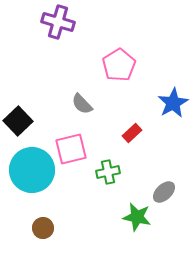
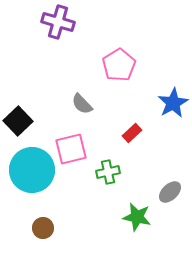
gray ellipse: moved 6 px right
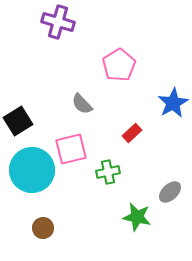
black square: rotated 12 degrees clockwise
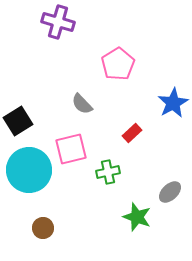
pink pentagon: moved 1 px left, 1 px up
cyan circle: moved 3 px left
green star: rotated 8 degrees clockwise
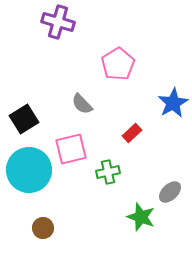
black square: moved 6 px right, 2 px up
green star: moved 4 px right
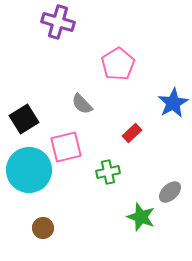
pink square: moved 5 px left, 2 px up
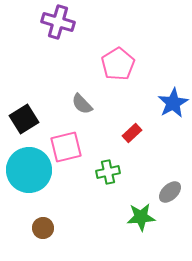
green star: rotated 24 degrees counterclockwise
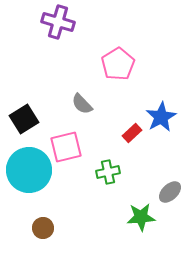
blue star: moved 12 px left, 14 px down
